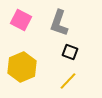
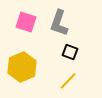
pink square: moved 5 px right, 2 px down; rotated 10 degrees counterclockwise
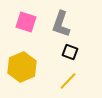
gray L-shape: moved 2 px right, 1 px down
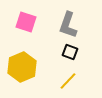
gray L-shape: moved 7 px right, 1 px down
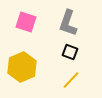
gray L-shape: moved 2 px up
yellow line: moved 3 px right, 1 px up
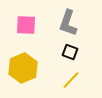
pink square: moved 3 px down; rotated 15 degrees counterclockwise
yellow hexagon: moved 1 px right, 1 px down
